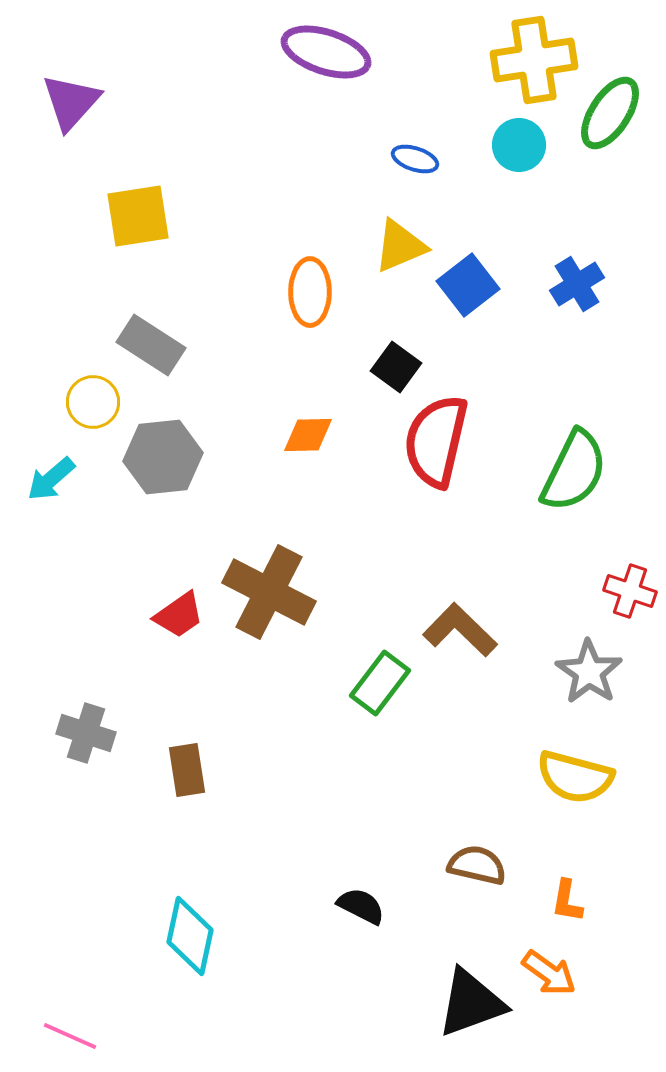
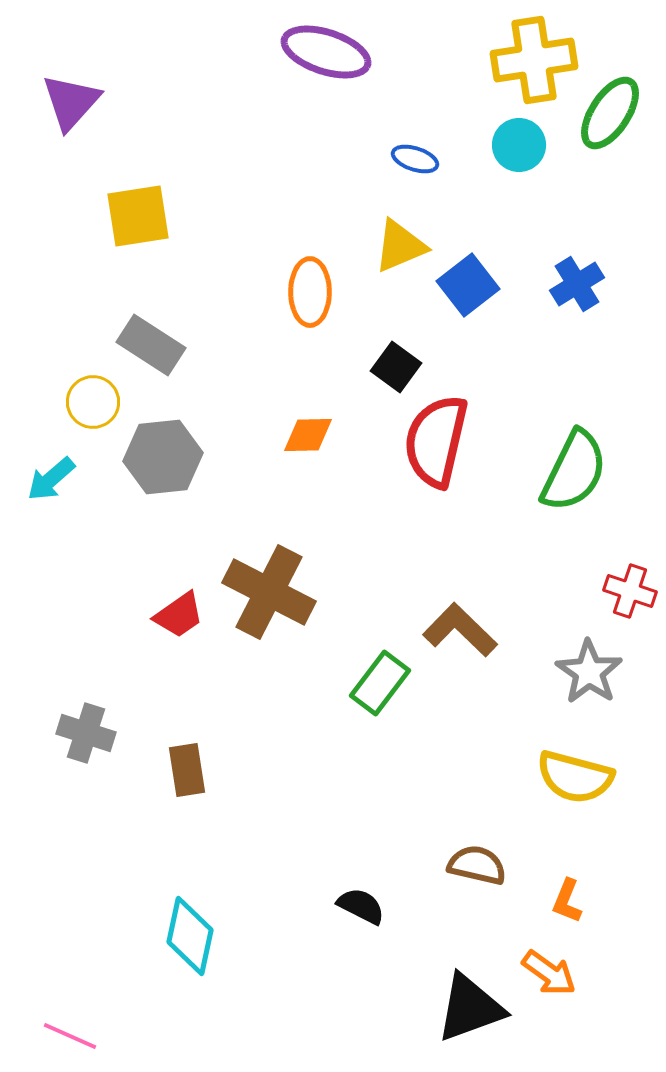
orange L-shape: rotated 12 degrees clockwise
black triangle: moved 1 px left, 5 px down
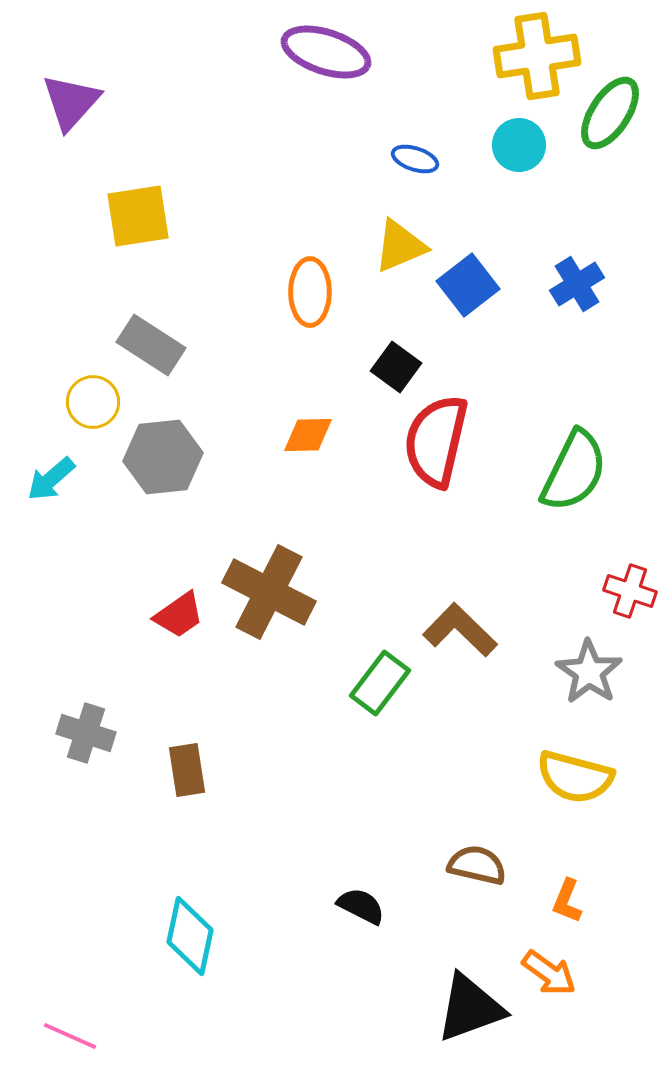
yellow cross: moved 3 px right, 4 px up
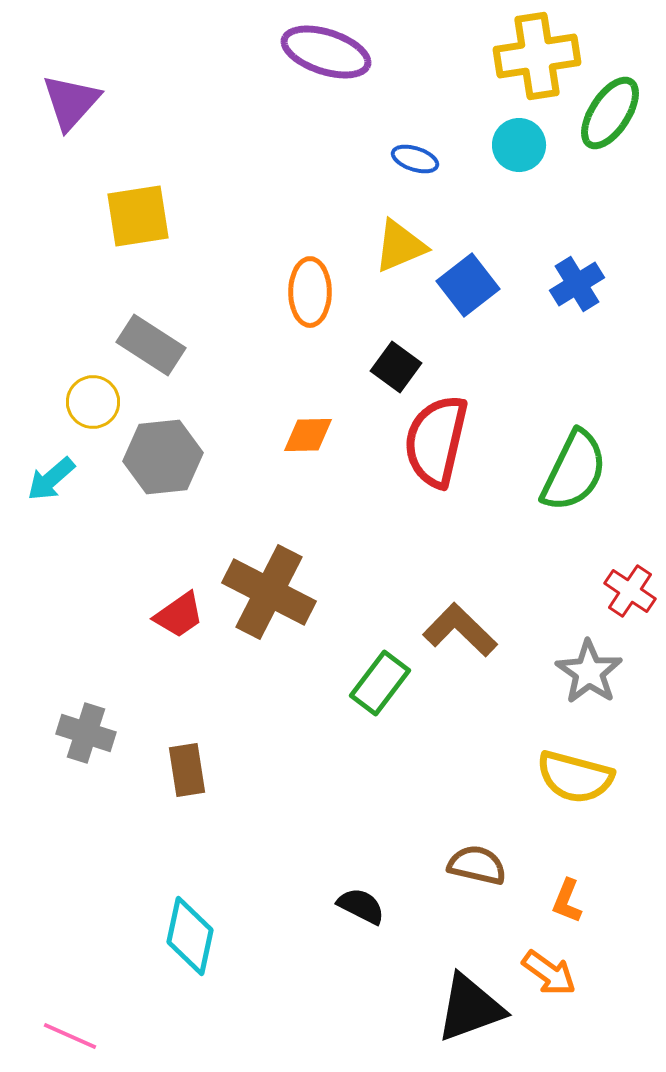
red cross: rotated 15 degrees clockwise
